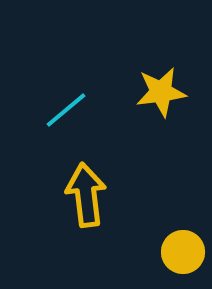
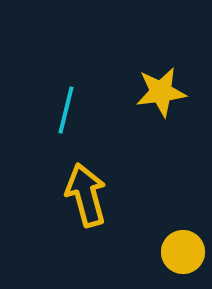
cyan line: rotated 36 degrees counterclockwise
yellow arrow: rotated 8 degrees counterclockwise
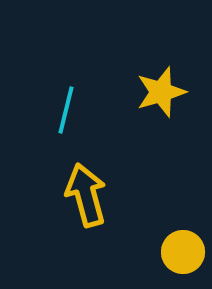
yellow star: rotated 9 degrees counterclockwise
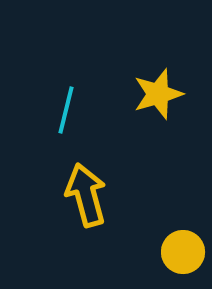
yellow star: moved 3 px left, 2 px down
